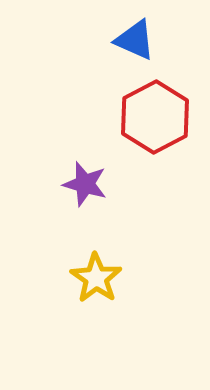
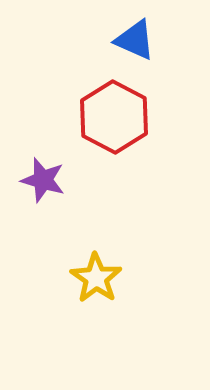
red hexagon: moved 41 px left; rotated 4 degrees counterclockwise
purple star: moved 42 px left, 4 px up
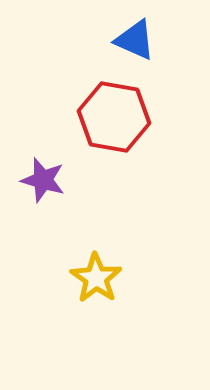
red hexagon: rotated 18 degrees counterclockwise
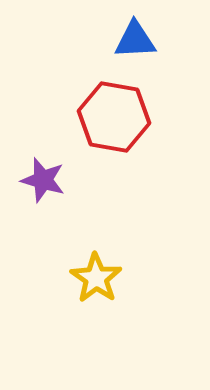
blue triangle: rotated 27 degrees counterclockwise
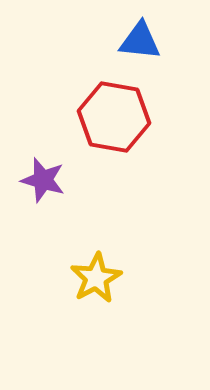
blue triangle: moved 5 px right, 1 px down; rotated 9 degrees clockwise
yellow star: rotated 9 degrees clockwise
